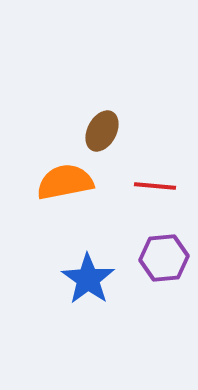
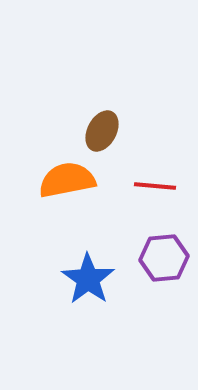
orange semicircle: moved 2 px right, 2 px up
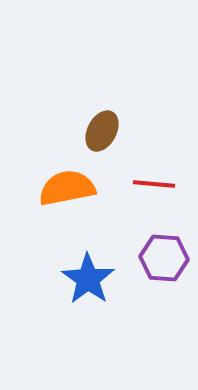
orange semicircle: moved 8 px down
red line: moved 1 px left, 2 px up
purple hexagon: rotated 9 degrees clockwise
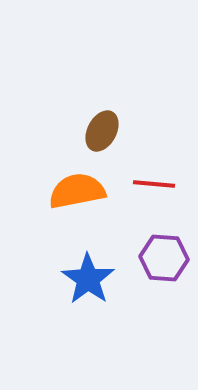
orange semicircle: moved 10 px right, 3 px down
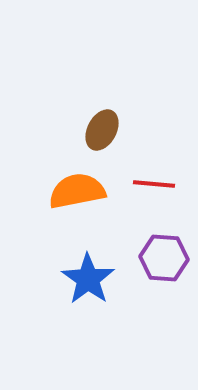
brown ellipse: moved 1 px up
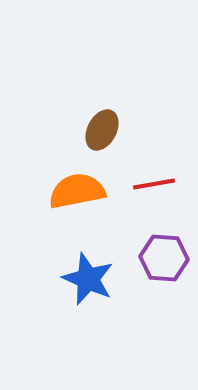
red line: rotated 15 degrees counterclockwise
blue star: rotated 12 degrees counterclockwise
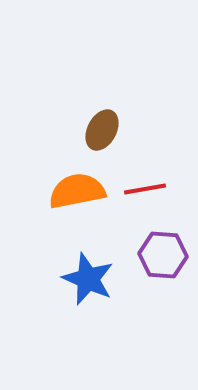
red line: moved 9 px left, 5 px down
purple hexagon: moved 1 px left, 3 px up
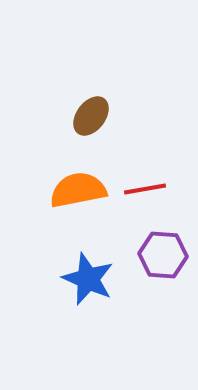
brown ellipse: moved 11 px left, 14 px up; rotated 9 degrees clockwise
orange semicircle: moved 1 px right, 1 px up
